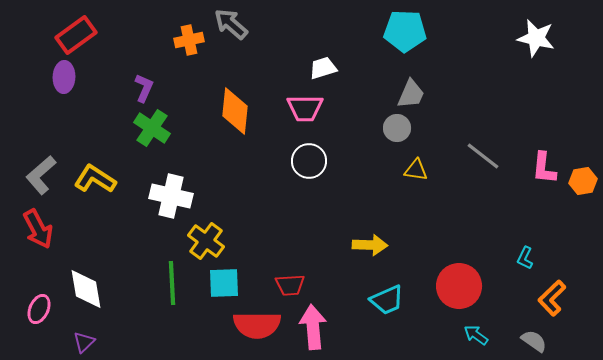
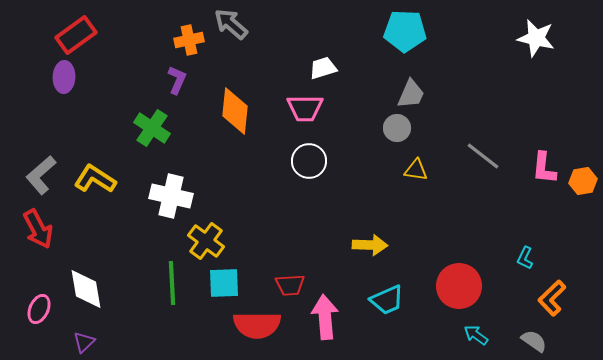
purple L-shape: moved 33 px right, 8 px up
pink arrow: moved 12 px right, 10 px up
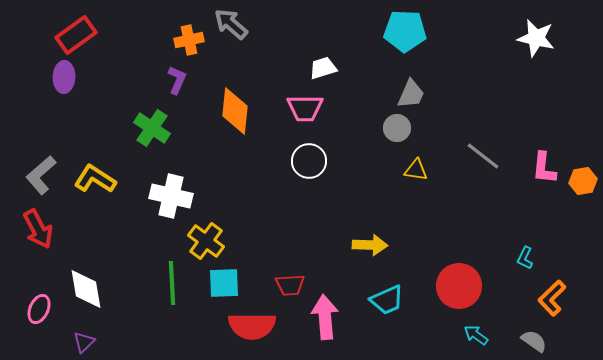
red semicircle: moved 5 px left, 1 px down
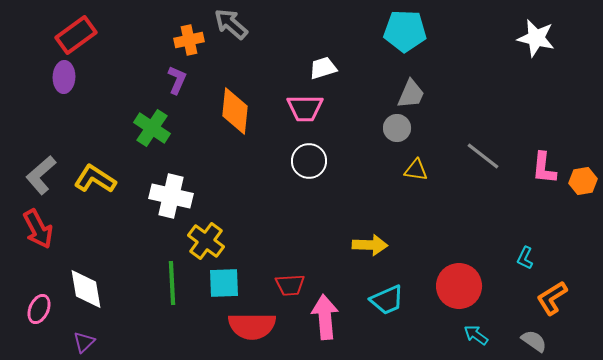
orange L-shape: rotated 12 degrees clockwise
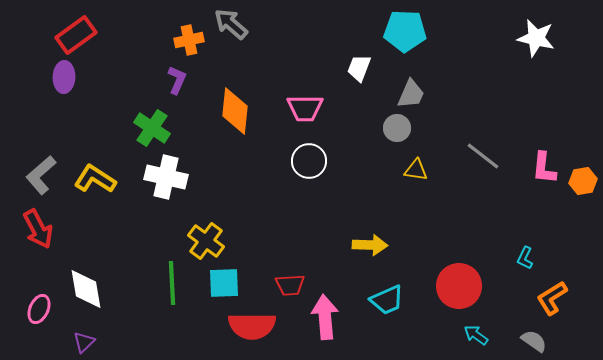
white trapezoid: moved 36 px right; rotated 52 degrees counterclockwise
white cross: moved 5 px left, 19 px up
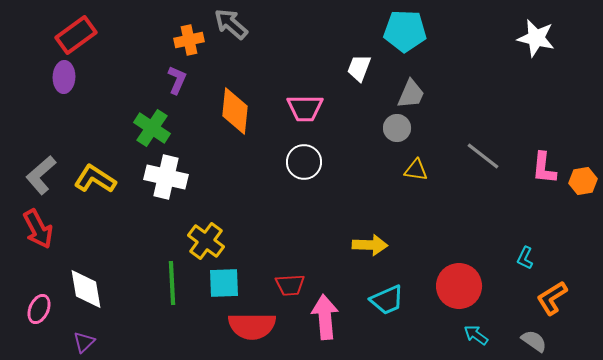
white circle: moved 5 px left, 1 px down
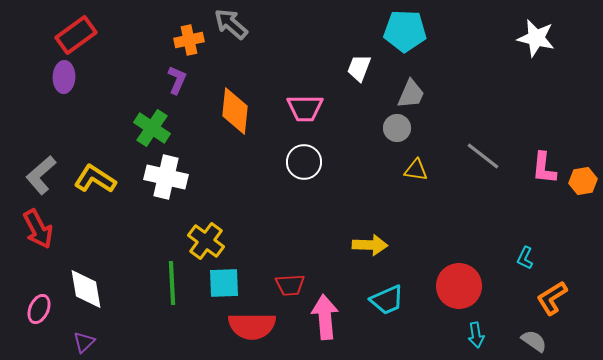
cyan arrow: rotated 135 degrees counterclockwise
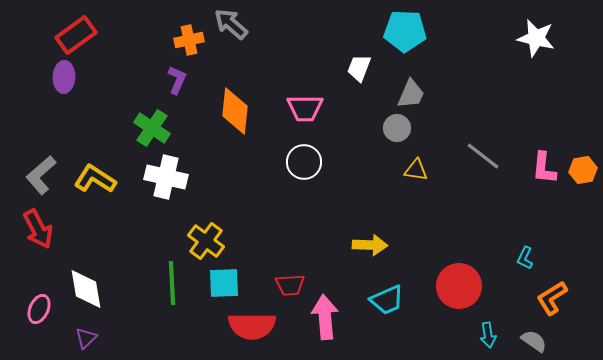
orange hexagon: moved 11 px up
cyan arrow: moved 12 px right
purple triangle: moved 2 px right, 4 px up
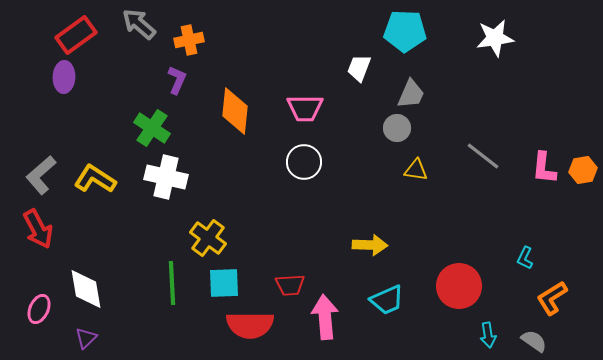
gray arrow: moved 92 px left
white star: moved 41 px left; rotated 21 degrees counterclockwise
yellow cross: moved 2 px right, 3 px up
red semicircle: moved 2 px left, 1 px up
